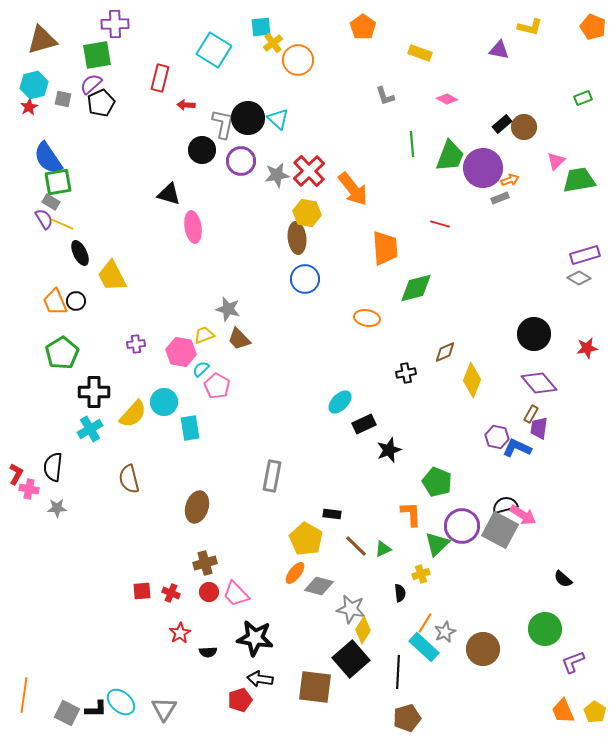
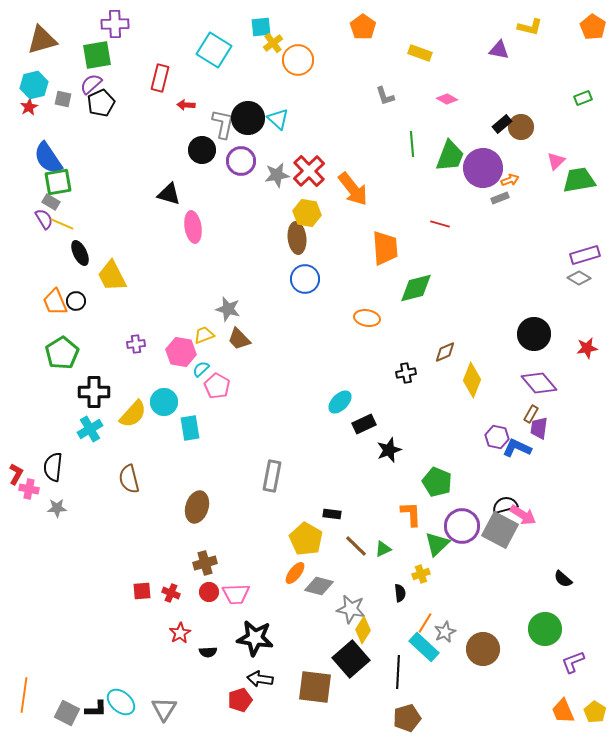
orange pentagon at (593, 27): rotated 10 degrees clockwise
brown circle at (524, 127): moved 3 px left
pink trapezoid at (236, 594): rotated 48 degrees counterclockwise
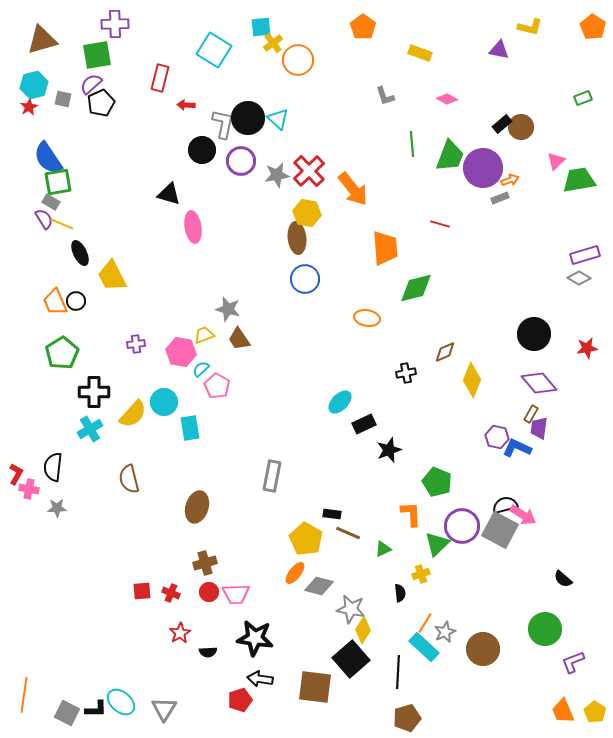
brown trapezoid at (239, 339): rotated 10 degrees clockwise
brown line at (356, 546): moved 8 px left, 13 px up; rotated 20 degrees counterclockwise
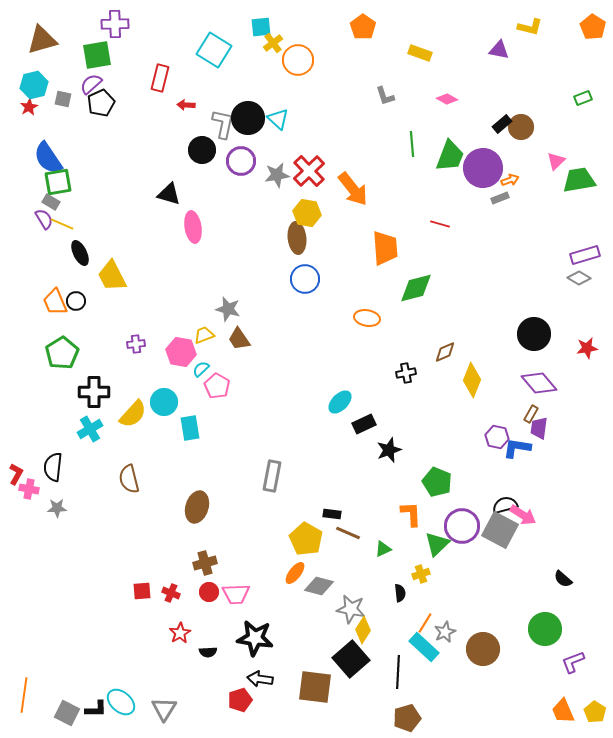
blue L-shape at (517, 448): rotated 16 degrees counterclockwise
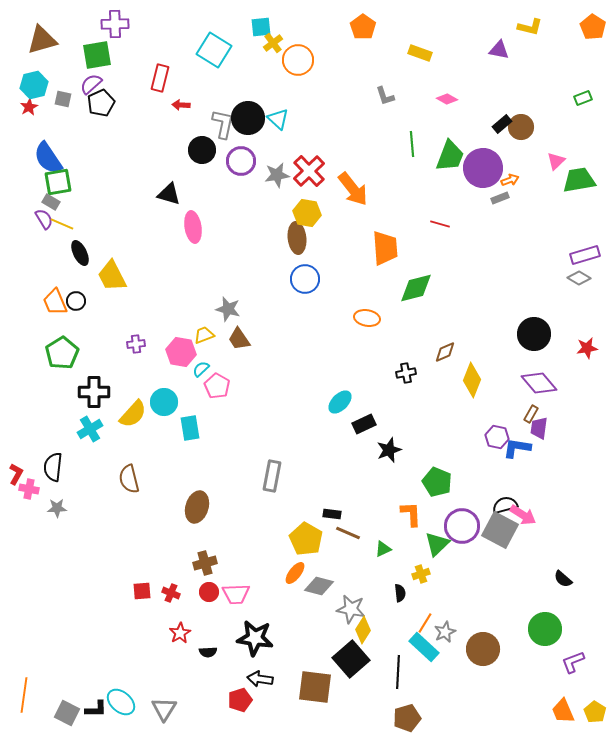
red arrow at (186, 105): moved 5 px left
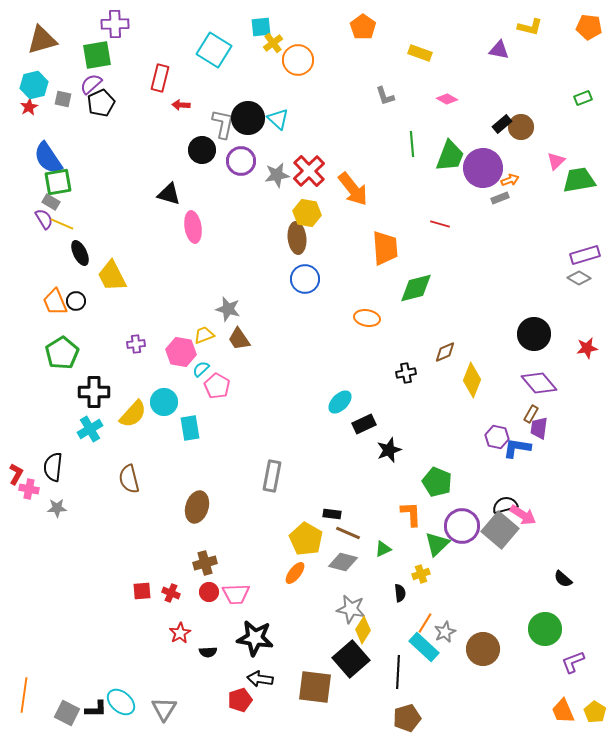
orange pentagon at (593, 27): moved 4 px left; rotated 25 degrees counterclockwise
gray square at (500, 530): rotated 12 degrees clockwise
gray diamond at (319, 586): moved 24 px right, 24 px up
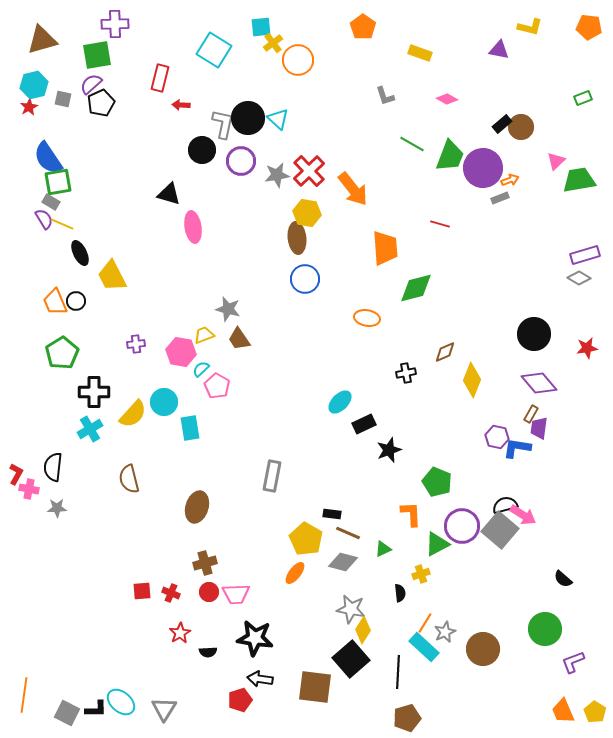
green line at (412, 144): rotated 55 degrees counterclockwise
green triangle at (437, 544): rotated 16 degrees clockwise
